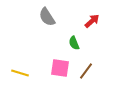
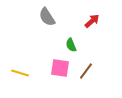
green semicircle: moved 3 px left, 2 px down
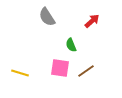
brown line: rotated 18 degrees clockwise
